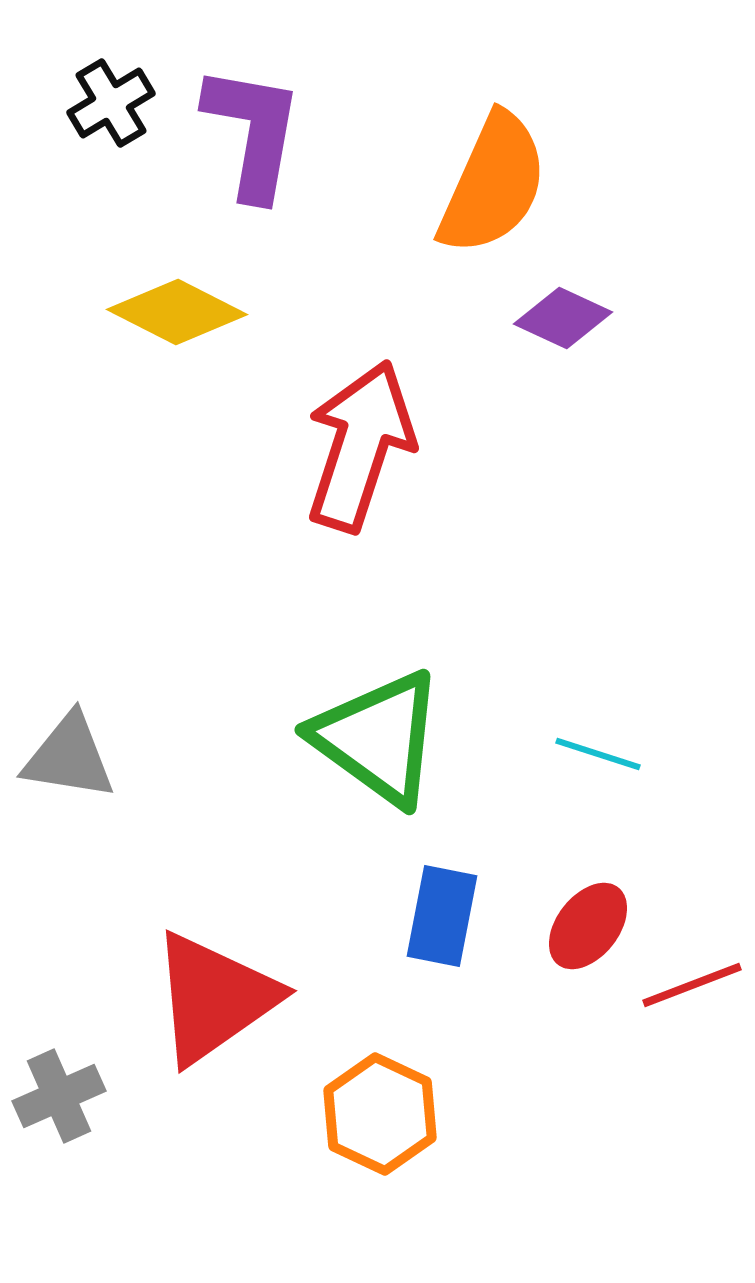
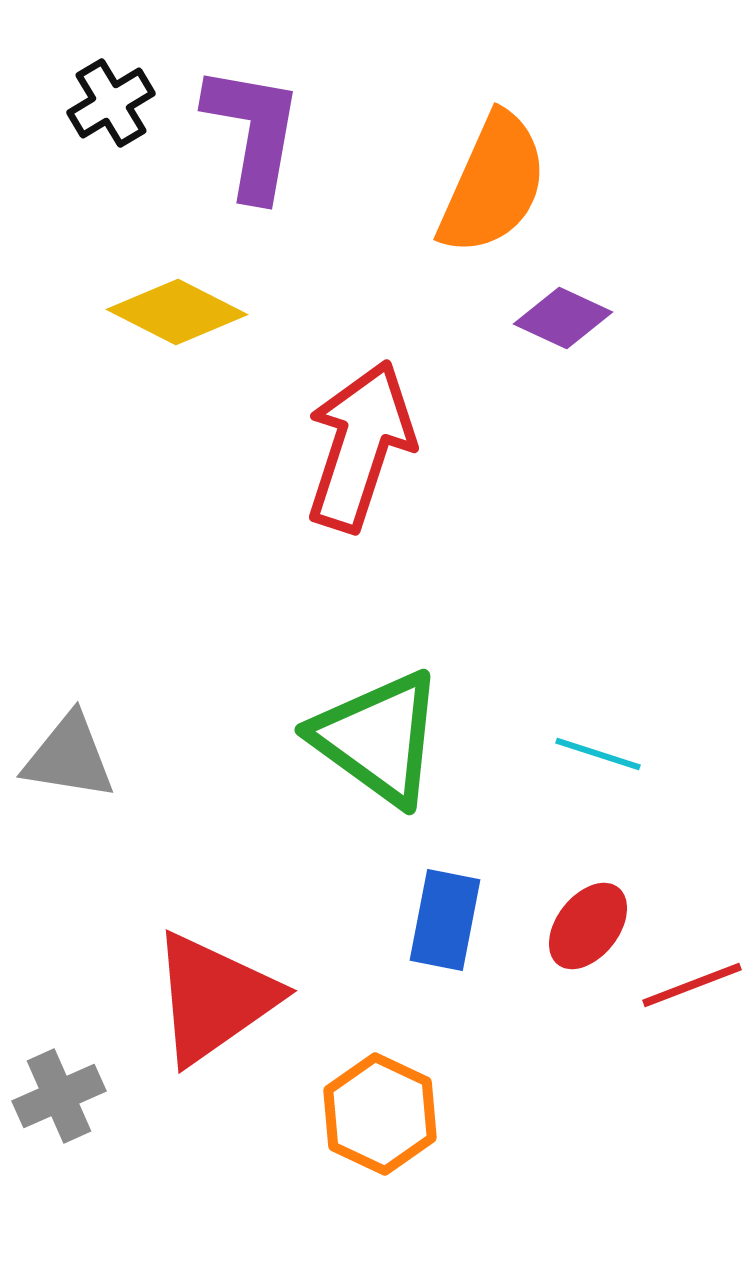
blue rectangle: moved 3 px right, 4 px down
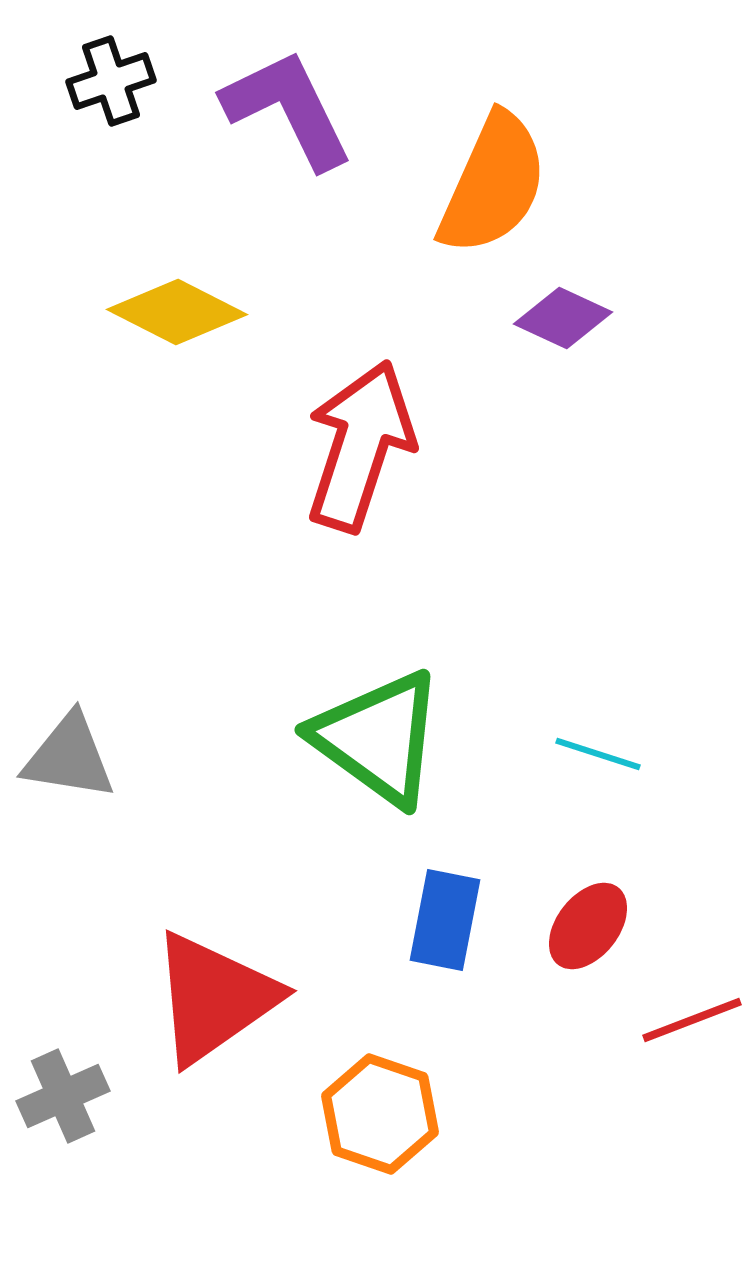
black cross: moved 22 px up; rotated 12 degrees clockwise
purple L-shape: moved 35 px right, 23 px up; rotated 36 degrees counterclockwise
red line: moved 35 px down
gray cross: moved 4 px right
orange hexagon: rotated 6 degrees counterclockwise
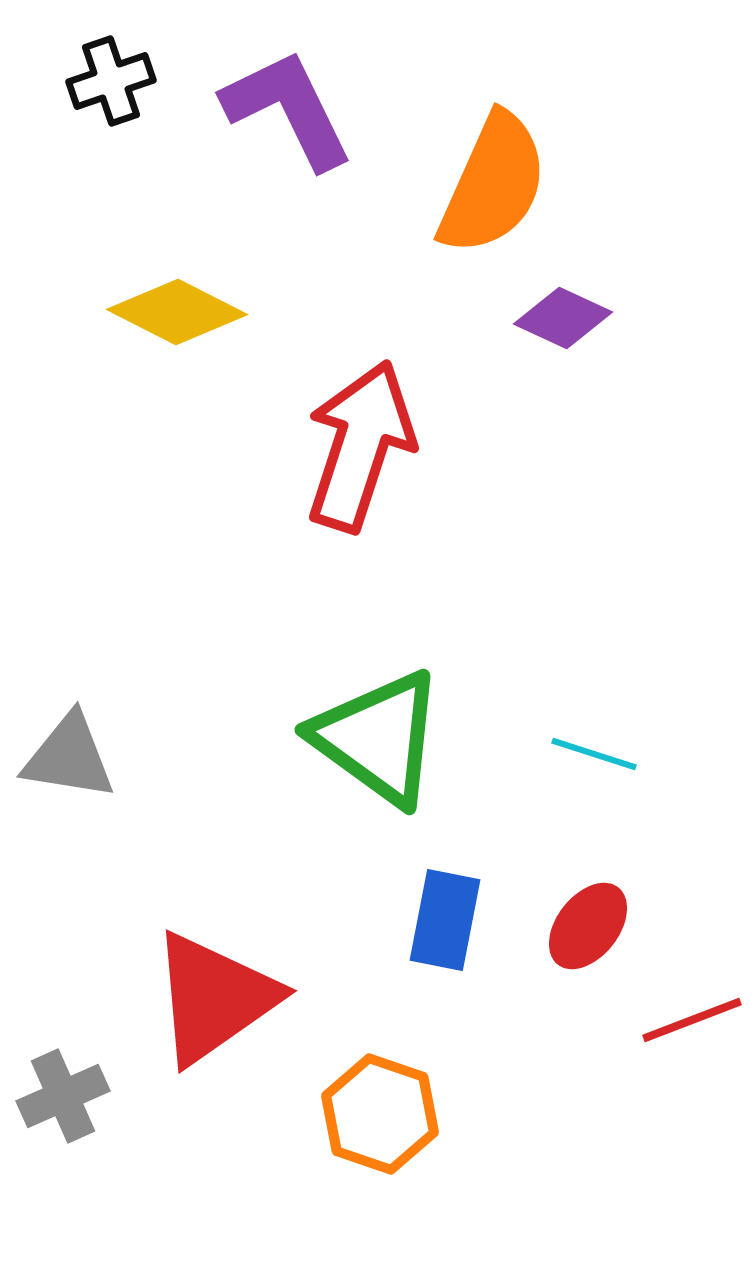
cyan line: moved 4 px left
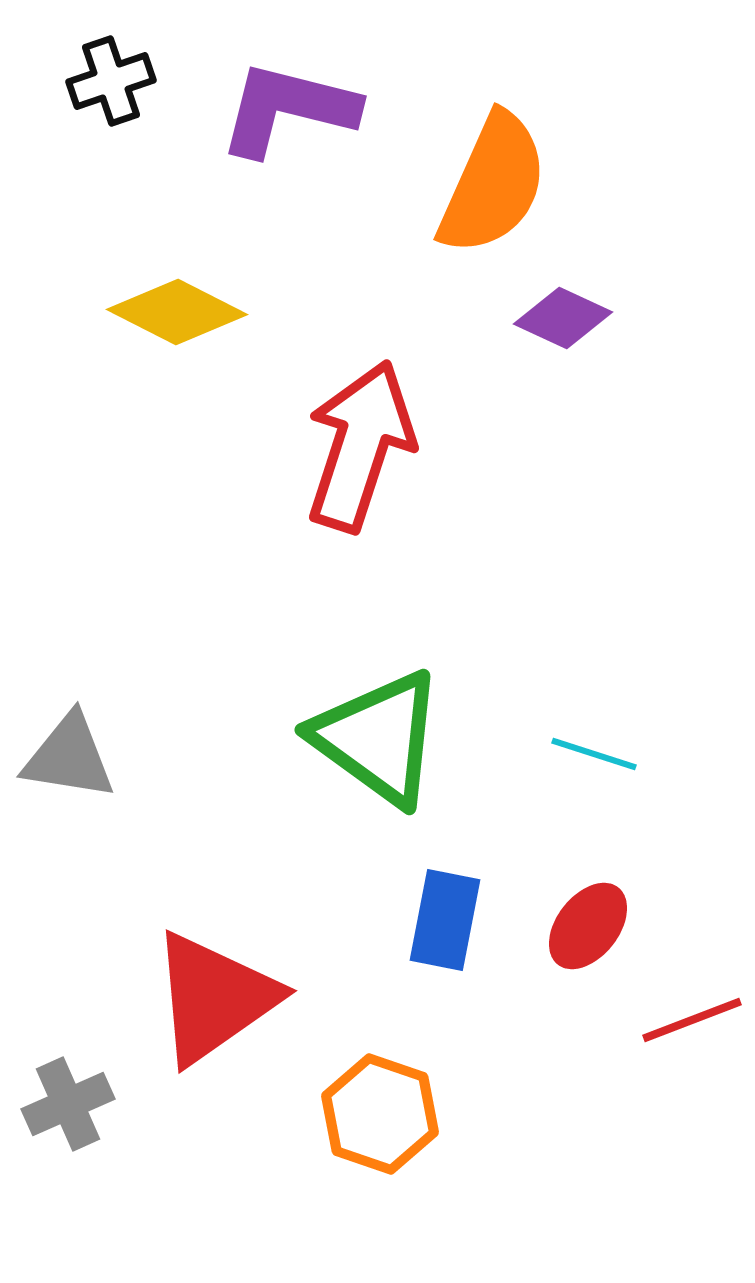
purple L-shape: rotated 50 degrees counterclockwise
gray cross: moved 5 px right, 8 px down
